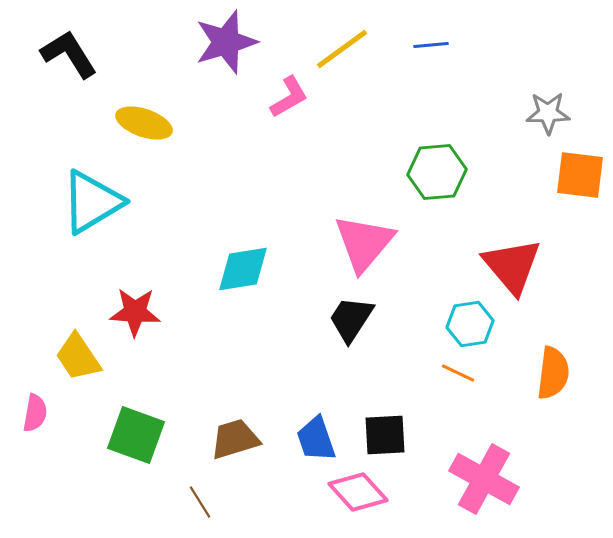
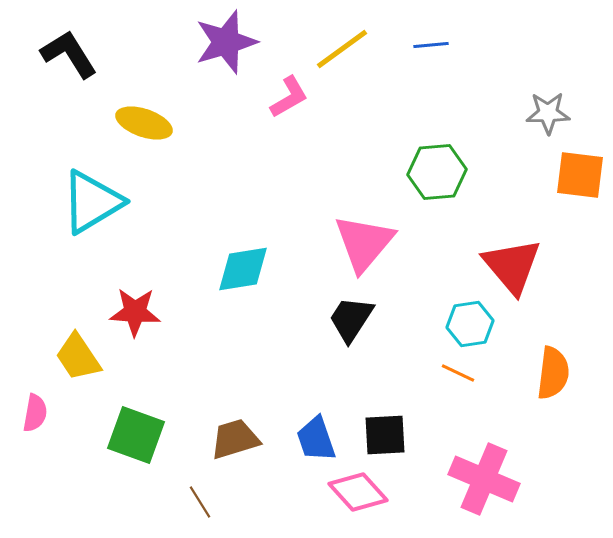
pink cross: rotated 6 degrees counterclockwise
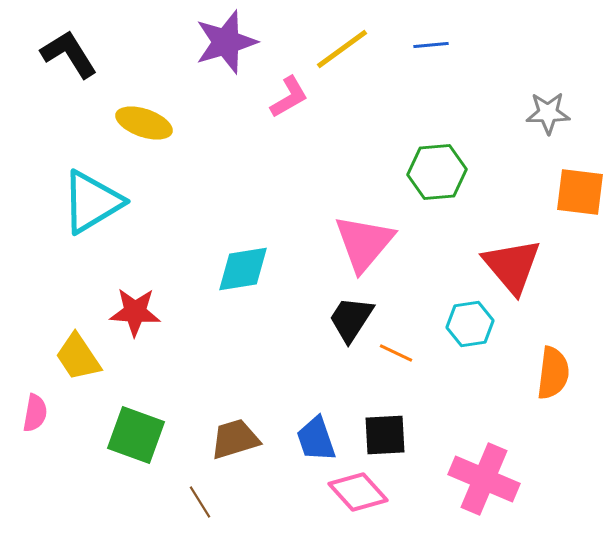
orange square: moved 17 px down
orange line: moved 62 px left, 20 px up
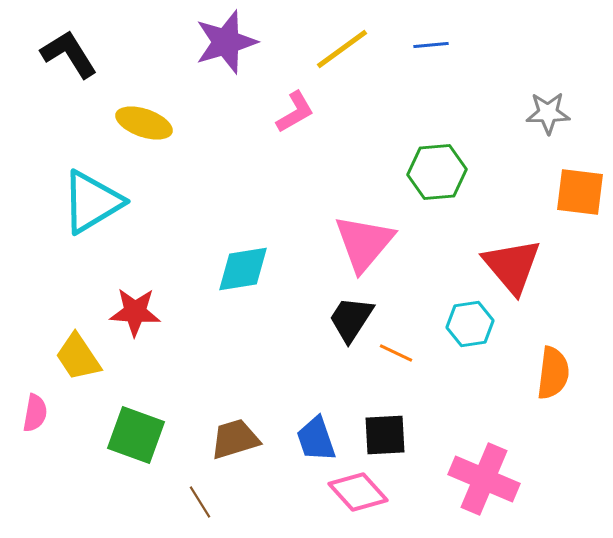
pink L-shape: moved 6 px right, 15 px down
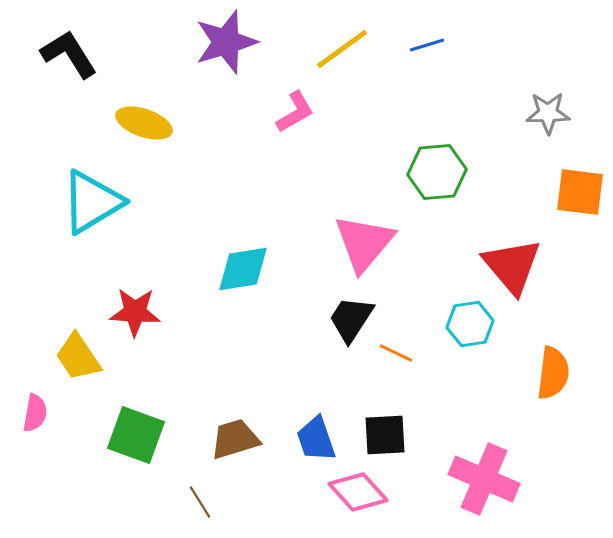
blue line: moved 4 px left; rotated 12 degrees counterclockwise
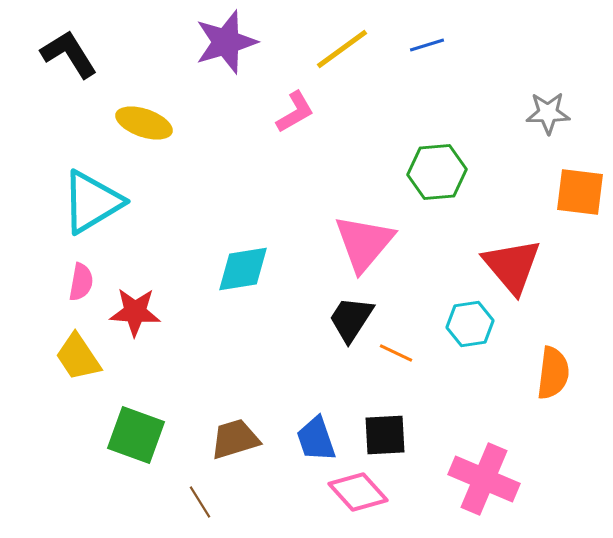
pink semicircle: moved 46 px right, 131 px up
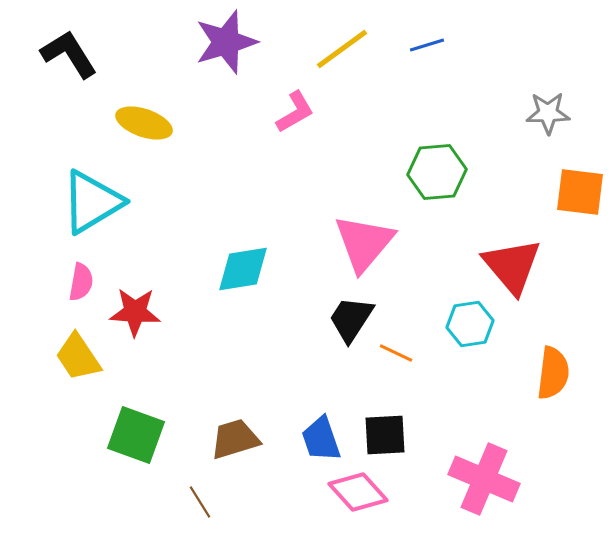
blue trapezoid: moved 5 px right
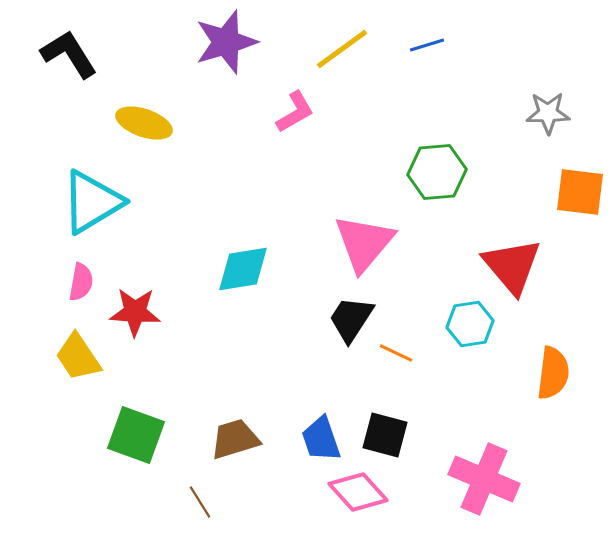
black square: rotated 18 degrees clockwise
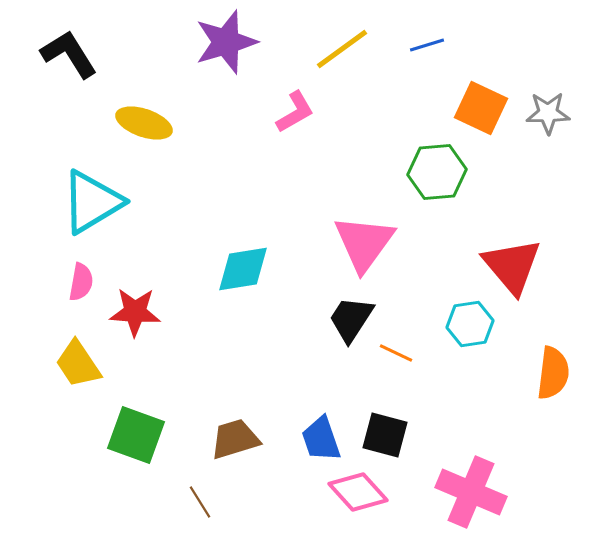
orange square: moved 99 px left, 84 px up; rotated 18 degrees clockwise
pink triangle: rotated 4 degrees counterclockwise
yellow trapezoid: moved 7 px down
pink cross: moved 13 px left, 13 px down
